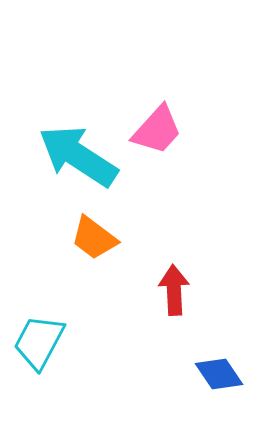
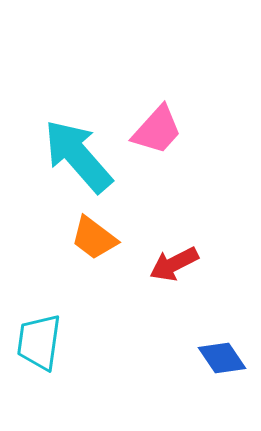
cyan arrow: rotated 16 degrees clockwise
red arrow: moved 26 px up; rotated 114 degrees counterclockwise
cyan trapezoid: rotated 20 degrees counterclockwise
blue diamond: moved 3 px right, 16 px up
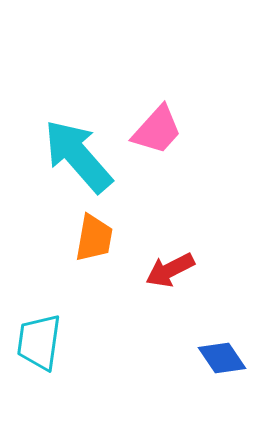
orange trapezoid: rotated 117 degrees counterclockwise
red arrow: moved 4 px left, 6 px down
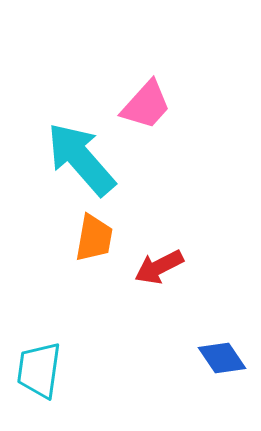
pink trapezoid: moved 11 px left, 25 px up
cyan arrow: moved 3 px right, 3 px down
red arrow: moved 11 px left, 3 px up
cyan trapezoid: moved 28 px down
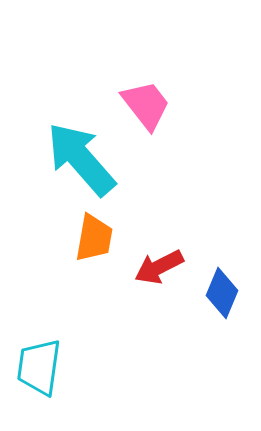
pink trapezoid: rotated 80 degrees counterclockwise
blue diamond: moved 65 px up; rotated 57 degrees clockwise
cyan trapezoid: moved 3 px up
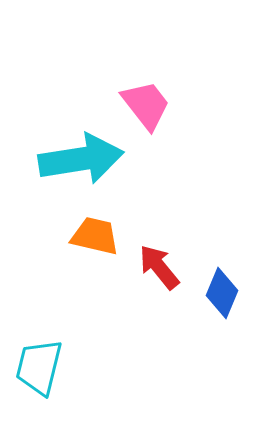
cyan arrow: rotated 122 degrees clockwise
orange trapezoid: moved 1 px right, 2 px up; rotated 87 degrees counterclockwise
red arrow: rotated 78 degrees clockwise
cyan trapezoid: rotated 6 degrees clockwise
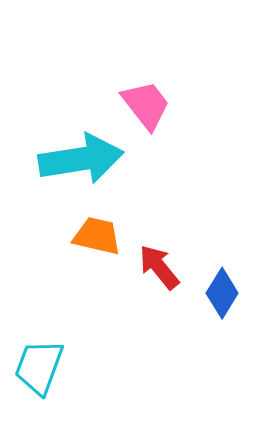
orange trapezoid: moved 2 px right
blue diamond: rotated 9 degrees clockwise
cyan trapezoid: rotated 6 degrees clockwise
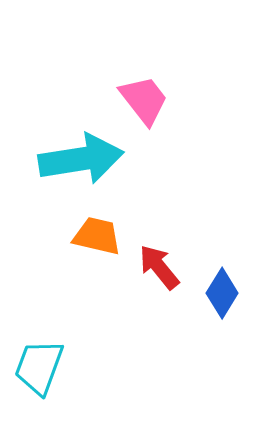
pink trapezoid: moved 2 px left, 5 px up
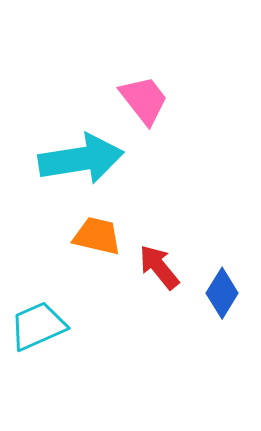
cyan trapezoid: moved 1 px left, 41 px up; rotated 46 degrees clockwise
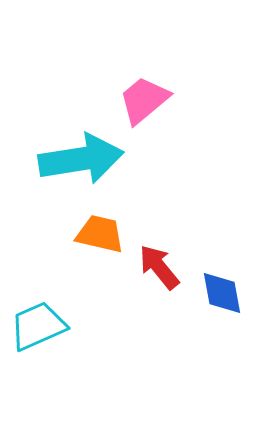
pink trapezoid: rotated 92 degrees counterclockwise
orange trapezoid: moved 3 px right, 2 px up
blue diamond: rotated 42 degrees counterclockwise
